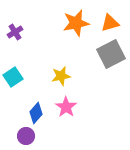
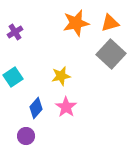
gray square: rotated 20 degrees counterclockwise
blue diamond: moved 5 px up
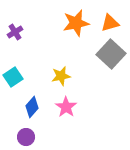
blue diamond: moved 4 px left, 1 px up
purple circle: moved 1 px down
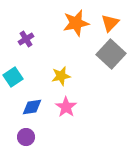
orange triangle: rotated 30 degrees counterclockwise
purple cross: moved 11 px right, 7 px down
blue diamond: rotated 40 degrees clockwise
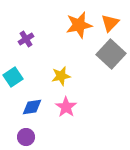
orange star: moved 3 px right, 2 px down
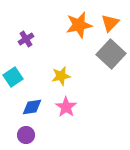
purple circle: moved 2 px up
